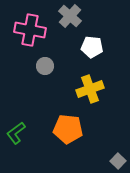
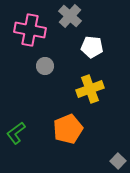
orange pentagon: rotated 28 degrees counterclockwise
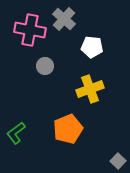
gray cross: moved 6 px left, 3 px down
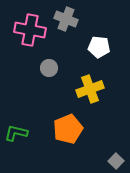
gray cross: moved 2 px right; rotated 20 degrees counterclockwise
white pentagon: moved 7 px right
gray circle: moved 4 px right, 2 px down
green L-shape: rotated 50 degrees clockwise
gray square: moved 2 px left
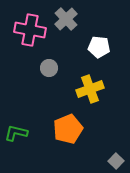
gray cross: rotated 25 degrees clockwise
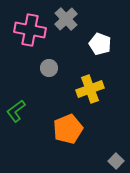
white pentagon: moved 1 px right, 3 px up; rotated 15 degrees clockwise
green L-shape: moved 22 px up; rotated 50 degrees counterclockwise
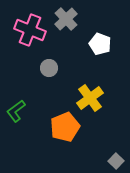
pink cross: rotated 12 degrees clockwise
yellow cross: moved 9 px down; rotated 16 degrees counterclockwise
orange pentagon: moved 3 px left, 2 px up
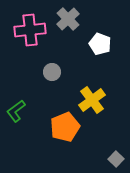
gray cross: moved 2 px right
pink cross: rotated 28 degrees counterclockwise
gray circle: moved 3 px right, 4 px down
yellow cross: moved 2 px right, 2 px down
gray square: moved 2 px up
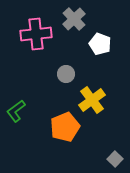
gray cross: moved 6 px right
pink cross: moved 6 px right, 4 px down
gray circle: moved 14 px right, 2 px down
gray square: moved 1 px left
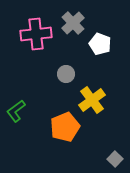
gray cross: moved 1 px left, 4 px down
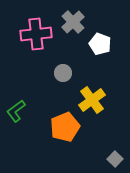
gray cross: moved 1 px up
gray circle: moved 3 px left, 1 px up
